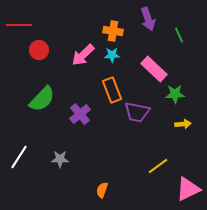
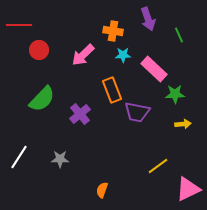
cyan star: moved 11 px right
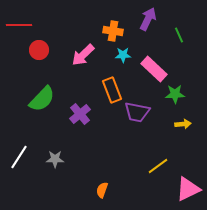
purple arrow: rotated 135 degrees counterclockwise
gray star: moved 5 px left
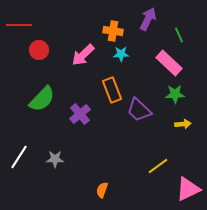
cyan star: moved 2 px left, 1 px up
pink rectangle: moved 15 px right, 6 px up
purple trapezoid: moved 2 px right, 2 px up; rotated 32 degrees clockwise
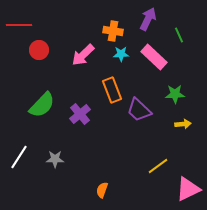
pink rectangle: moved 15 px left, 6 px up
green semicircle: moved 6 px down
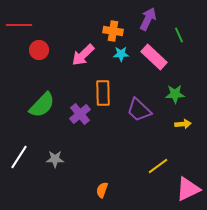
orange rectangle: moved 9 px left, 3 px down; rotated 20 degrees clockwise
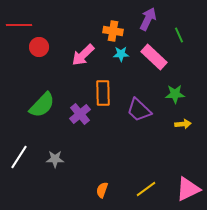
red circle: moved 3 px up
yellow line: moved 12 px left, 23 px down
